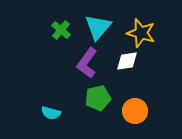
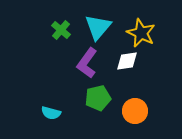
yellow star: rotated 8 degrees clockwise
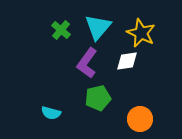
orange circle: moved 5 px right, 8 px down
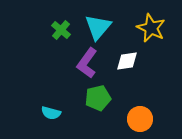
yellow star: moved 10 px right, 5 px up
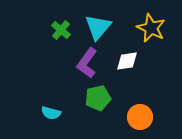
orange circle: moved 2 px up
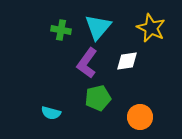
green cross: rotated 30 degrees counterclockwise
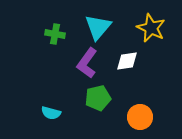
green cross: moved 6 px left, 4 px down
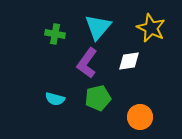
white diamond: moved 2 px right
cyan semicircle: moved 4 px right, 14 px up
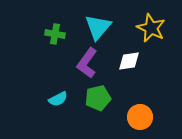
cyan semicircle: moved 3 px right; rotated 42 degrees counterclockwise
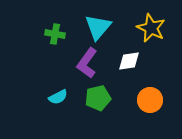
cyan semicircle: moved 2 px up
orange circle: moved 10 px right, 17 px up
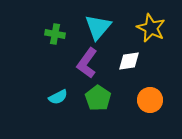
green pentagon: rotated 25 degrees counterclockwise
